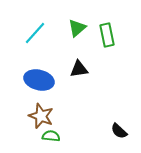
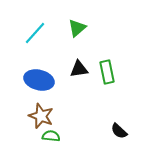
green rectangle: moved 37 px down
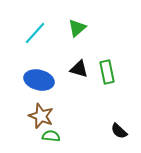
black triangle: rotated 24 degrees clockwise
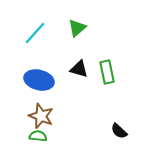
green semicircle: moved 13 px left
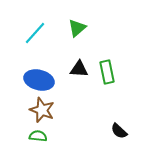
black triangle: rotated 12 degrees counterclockwise
brown star: moved 1 px right, 6 px up
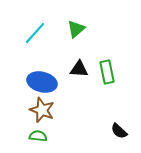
green triangle: moved 1 px left, 1 px down
blue ellipse: moved 3 px right, 2 px down
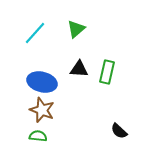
green rectangle: rotated 25 degrees clockwise
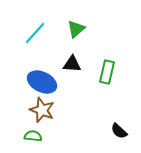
black triangle: moved 7 px left, 5 px up
blue ellipse: rotated 12 degrees clockwise
green semicircle: moved 5 px left
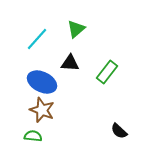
cyan line: moved 2 px right, 6 px down
black triangle: moved 2 px left, 1 px up
green rectangle: rotated 25 degrees clockwise
